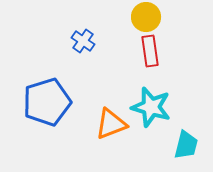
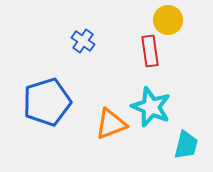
yellow circle: moved 22 px right, 3 px down
cyan star: rotated 6 degrees clockwise
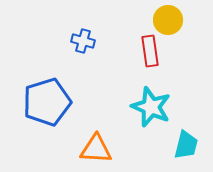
blue cross: rotated 20 degrees counterclockwise
orange triangle: moved 15 px left, 25 px down; rotated 24 degrees clockwise
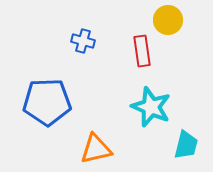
red rectangle: moved 8 px left
blue pentagon: rotated 15 degrees clockwise
orange triangle: rotated 16 degrees counterclockwise
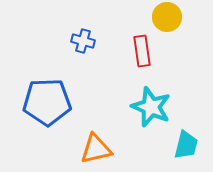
yellow circle: moved 1 px left, 3 px up
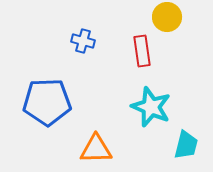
orange triangle: rotated 12 degrees clockwise
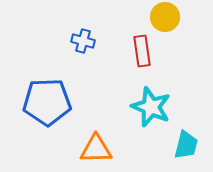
yellow circle: moved 2 px left
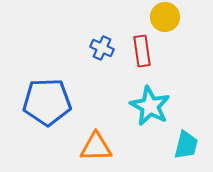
blue cross: moved 19 px right, 7 px down; rotated 10 degrees clockwise
cyan star: moved 1 px left, 1 px up; rotated 6 degrees clockwise
orange triangle: moved 2 px up
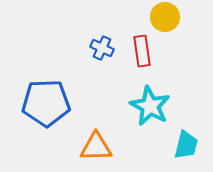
blue pentagon: moved 1 px left, 1 px down
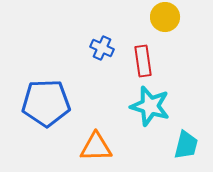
red rectangle: moved 1 px right, 10 px down
cyan star: rotated 12 degrees counterclockwise
